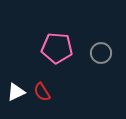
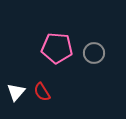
gray circle: moved 7 px left
white triangle: rotated 24 degrees counterclockwise
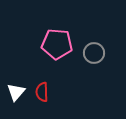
pink pentagon: moved 4 px up
red semicircle: rotated 30 degrees clockwise
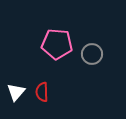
gray circle: moved 2 px left, 1 px down
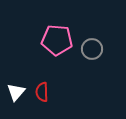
pink pentagon: moved 4 px up
gray circle: moved 5 px up
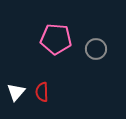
pink pentagon: moved 1 px left, 1 px up
gray circle: moved 4 px right
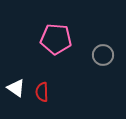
gray circle: moved 7 px right, 6 px down
white triangle: moved 4 px up; rotated 36 degrees counterclockwise
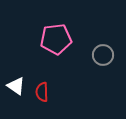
pink pentagon: rotated 12 degrees counterclockwise
white triangle: moved 2 px up
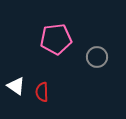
gray circle: moved 6 px left, 2 px down
